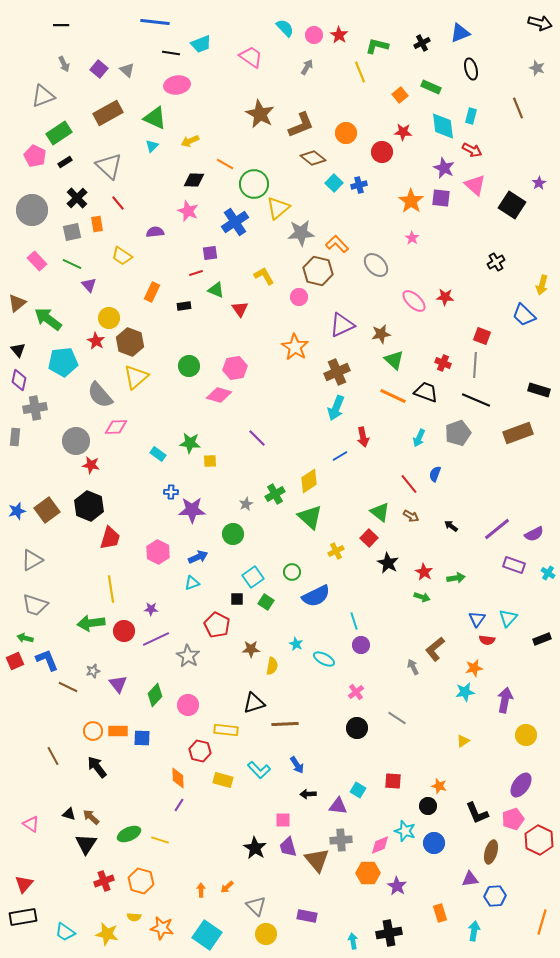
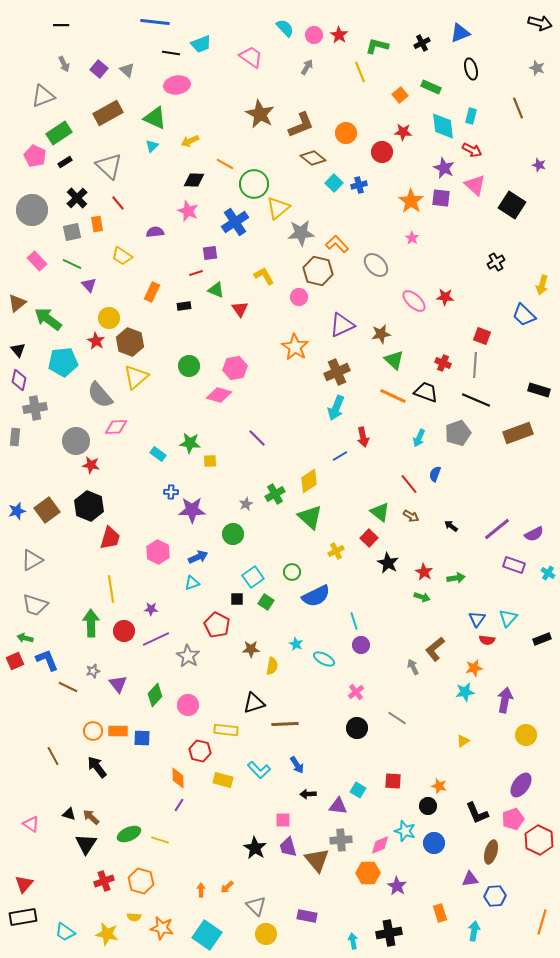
purple star at (539, 183): moved 18 px up; rotated 24 degrees counterclockwise
green arrow at (91, 623): rotated 96 degrees clockwise
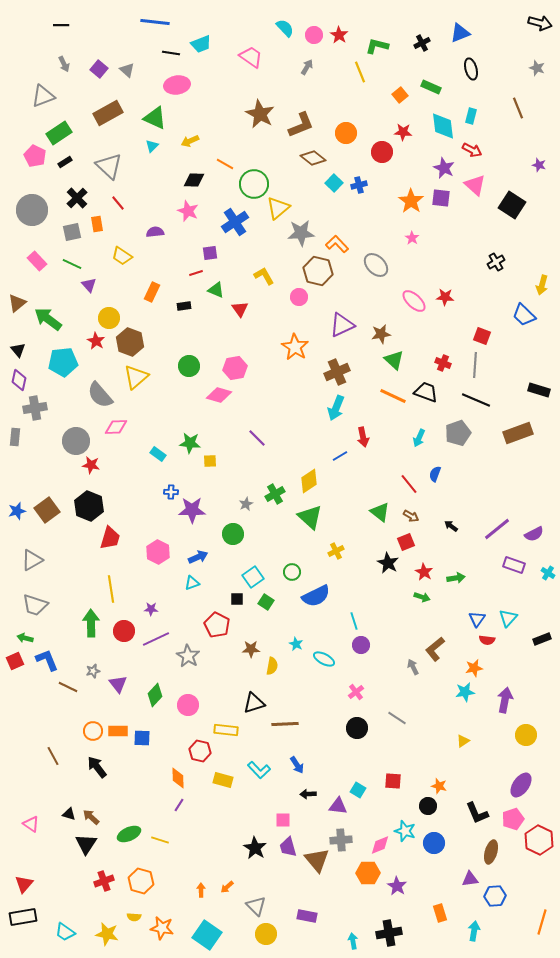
red square at (369, 538): moved 37 px right, 4 px down; rotated 24 degrees clockwise
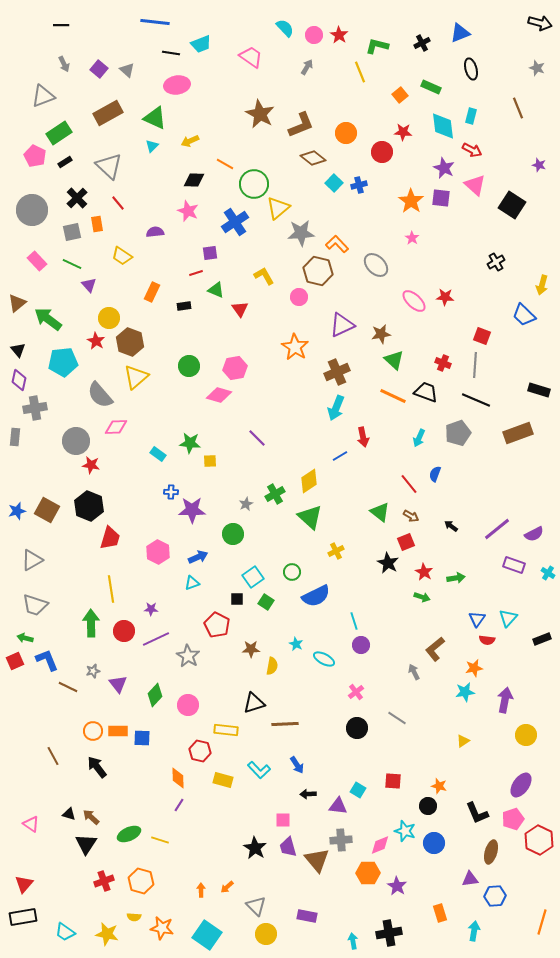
brown square at (47, 510): rotated 25 degrees counterclockwise
gray arrow at (413, 667): moved 1 px right, 5 px down
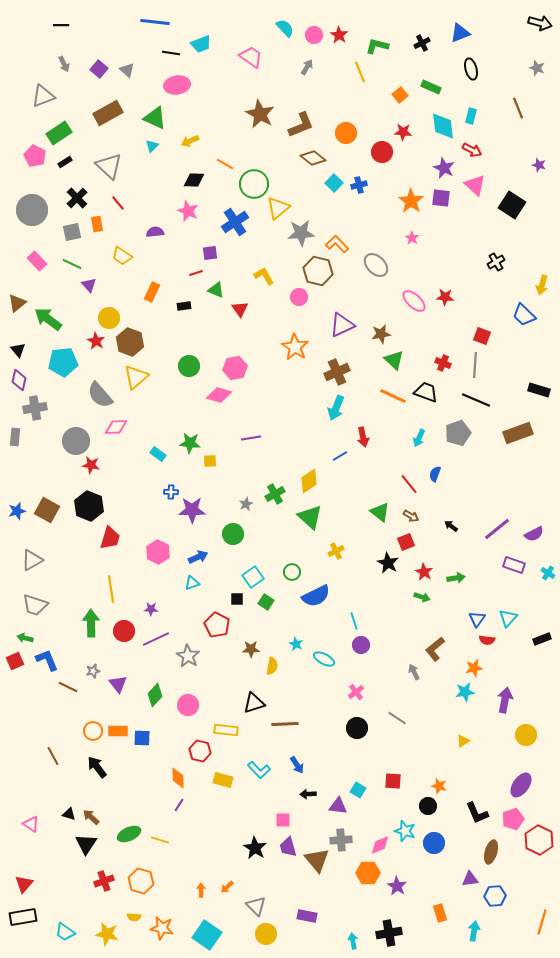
purple line at (257, 438): moved 6 px left; rotated 54 degrees counterclockwise
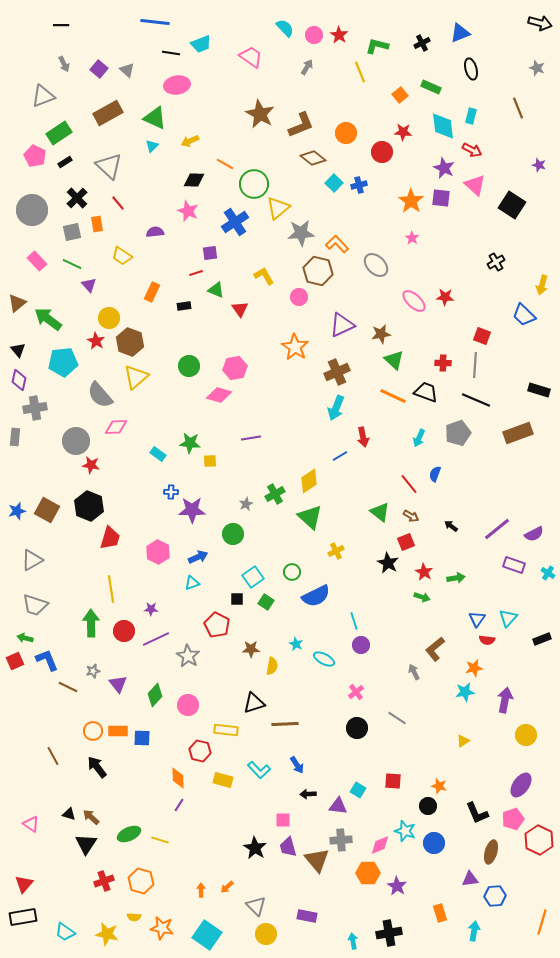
red cross at (443, 363): rotated 21 degrees counterclockwise
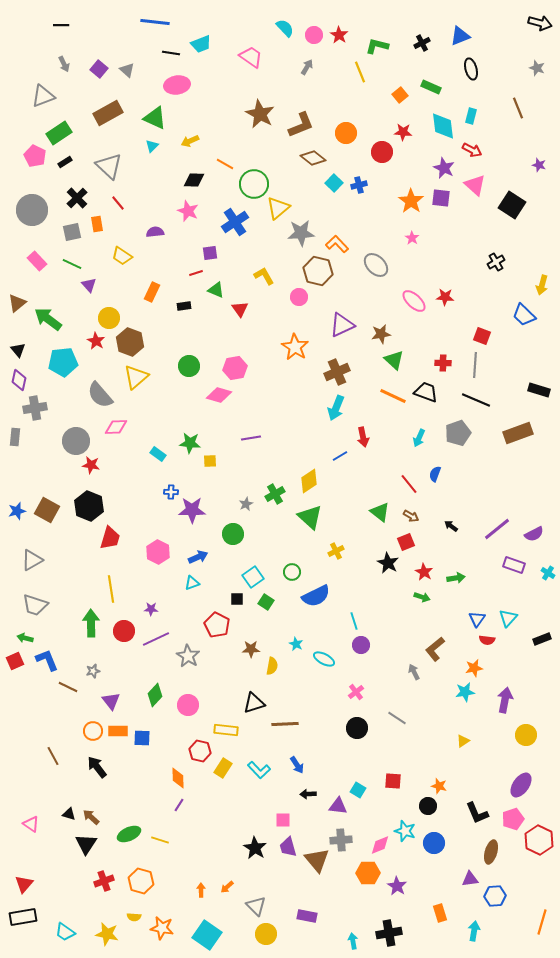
blue triangle at (460, 33): moved 3 px down
purple triangle at (118, 684): moved 7 px left, 17 px down
yellow rectangle at (223, 780): moved 12 px up; rotated 72 degrees counterclockwise
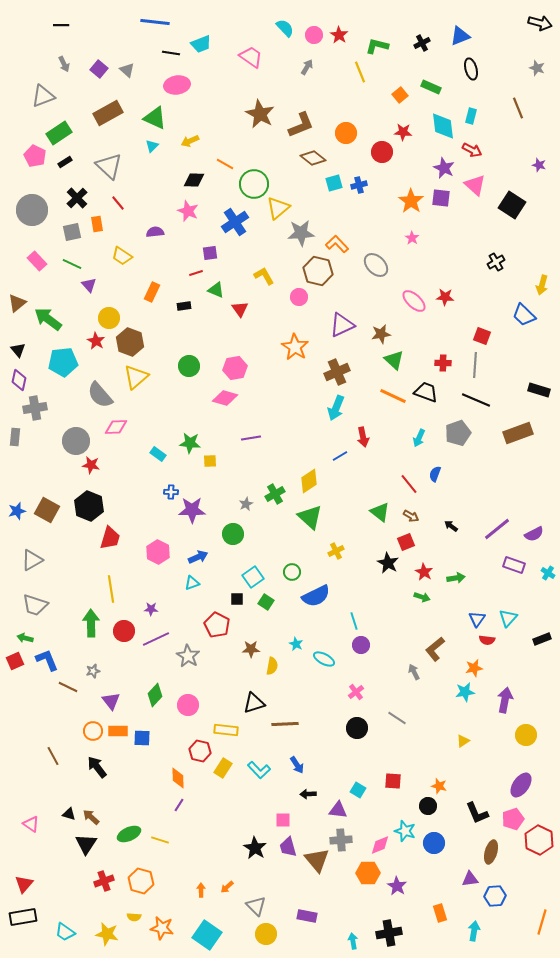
cyan square at (334, 183): rotated 30 degrees clockwise
pink diamond at (219, 395): moved 6 px right, 3 px down
purple triangle at (338, 806): moved 4 px down
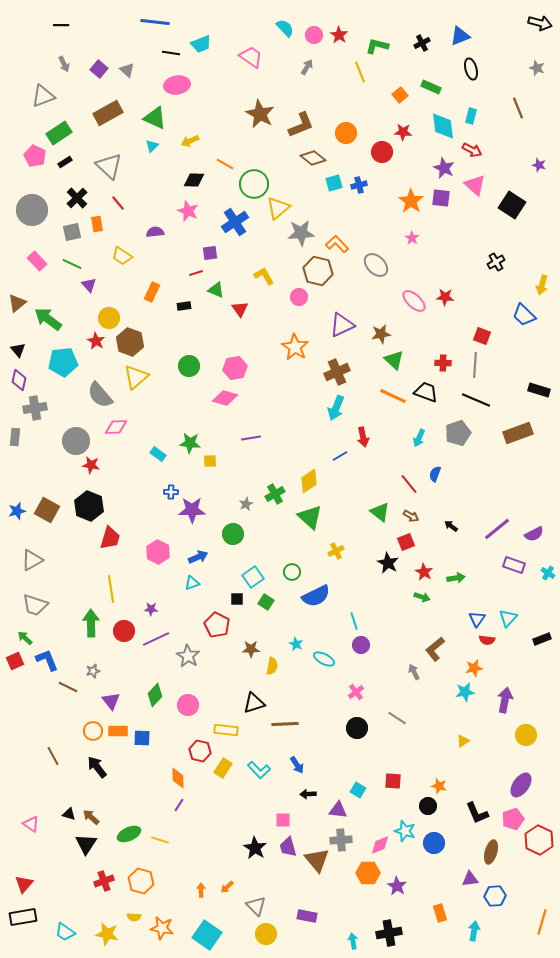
green arrow at (25, 638): rotated 28 degrees clockwise
